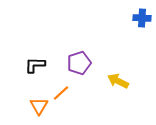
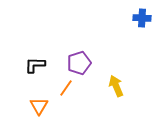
yellow arrow: moved 2 px left, 5 px down; rotated 40 degrees clockwise
orange line: moved 5 px right, 5 px up; rotated 12 degrees counterclockwise
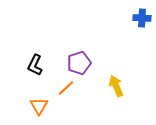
black L-shape: rotated 65 degrees counterclockwise
orange line: rotated 12 degrees clockwise
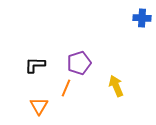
black L-shape: rotated 65 degrees clockwise
orange line: rotated 24 degrees counterclockwise
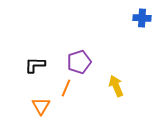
purple pentagon: moved 1 px up
orange triangle: moved 2 px right
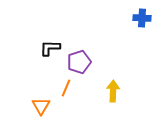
black L-shape: moved 15 px right, 17 px up
yellow arrow: moved 3 px left, 5 px down; rotated 25 degrees clockwise
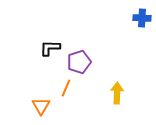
yellow arrow: moved 4 px right, 2 px down
